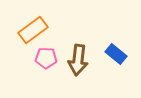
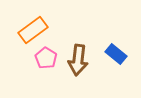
pink pentagon: rotated 30 degrees clockwise
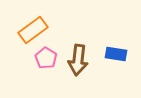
blue rectangle: rotated 30 degrees counterclockwise
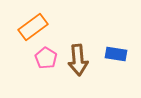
orange rectangle: moved 3 px up
brown arrow: rotated 12 degrees counterclockwise
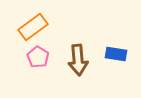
pink pentagon: moved 8 px left, 1 px up
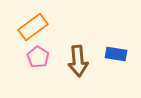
brown arrow: moved 1 px down
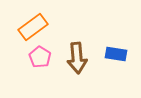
pink pentagon: moved 2 px right
brown arrow: moved 1 px left, 3 px up
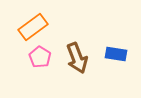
brown arrow: rotated 16 degrees counterclockwise
